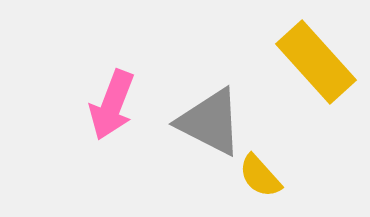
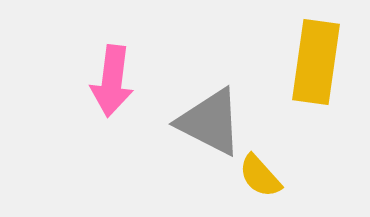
yellow rectangle: rotated 50 degrees clockwise
pink arrow: moved 24 px up; rotated 14 degrees counterclockwise
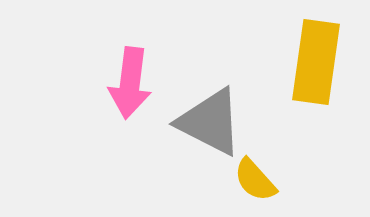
pink arrow: moved 18 px right, 2 px down
yellow semicircle: moved 5 px left, 4 px down
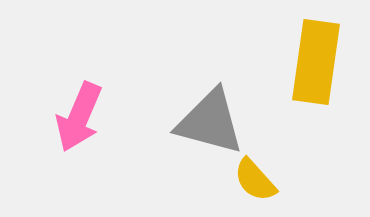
pink arrow: moved 51 px left, 34 px down; rotated 16 degrees clockwise
gray triangle: rotated 12 degrees counterclockwise
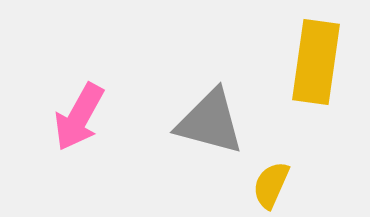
pink arrow: rotated 6 degrees clockwise
yellow semicircle: moved 16 px right, 5 px down; rotated 66 degrees clockwise
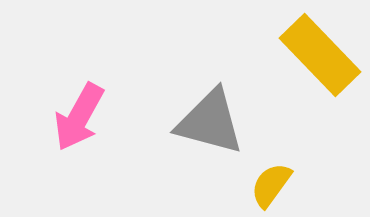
yellow rectangle: moved 4 px right, 7 px up; rotated 52 degrees counterclockwise
yellow semicircle: rotated 12 degrees clockwise
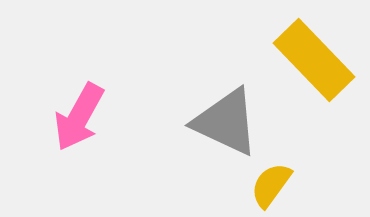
yellow rectangle: moved 6 px left, 5 px down
gray triangle: moved 16 px right; rotated 10 degrees clockwise
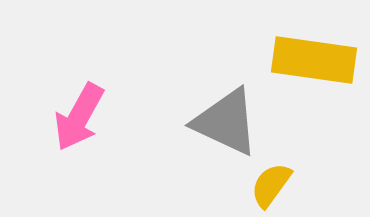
yellow rectangle: rotated 38 degrees counterclockwise
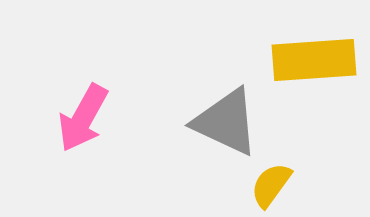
yellow rectangle: rotated 12 degrees counterclockwise
pink arrow: moved 4 px right, 1 px down
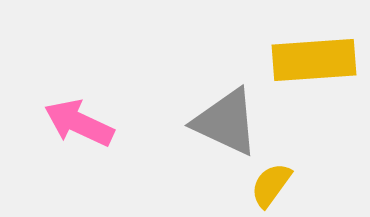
pink arrow: moved 4 px left, 5 px down; rotated 86 degrees clockwise
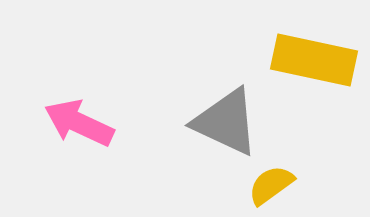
yellow rectangle: rotated 16 degrees clockwise
yellow semicircle: rotated 18 degrees clockwise
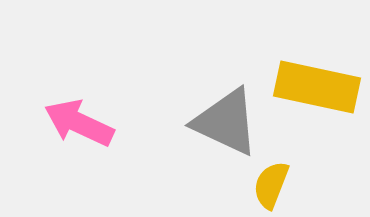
yellow rectangle: moved 3 px right, 27 px down
yellow semicircle: rotated 33 degrees counterclockwise
